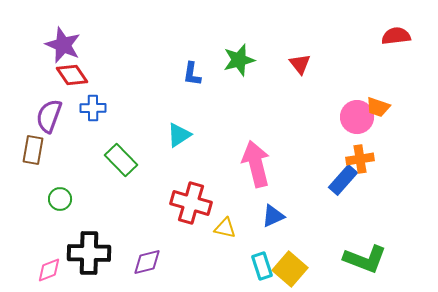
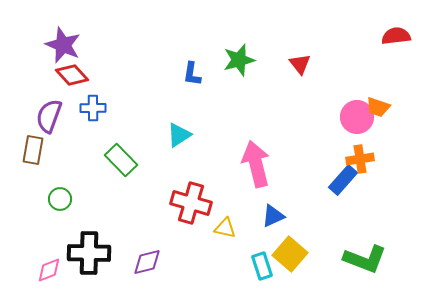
red diamond: rotated 8 degrees counterclockwise
yellow square: moved 15 px up
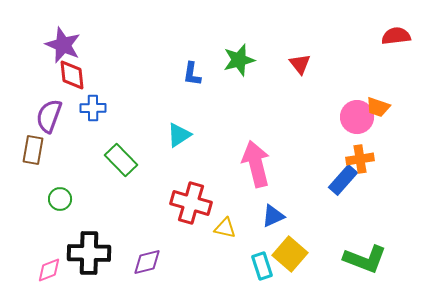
red diamond: rotated 36 degrees clockwise
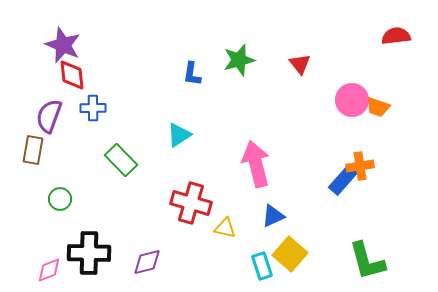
pink circle: moved 5 px left, 17 px up
orange cross: moved 7 px down
green L-shape: moved 2 px right, 2 px down; rotated 54 degrees clockwise
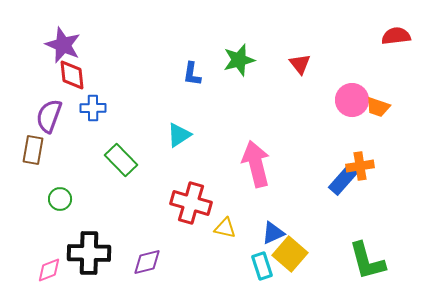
blue triangle: moved 17 px down
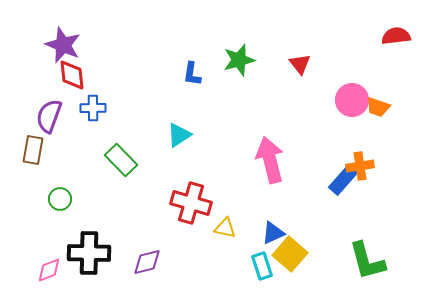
pink arrow: moved 14 px right, 4 px up
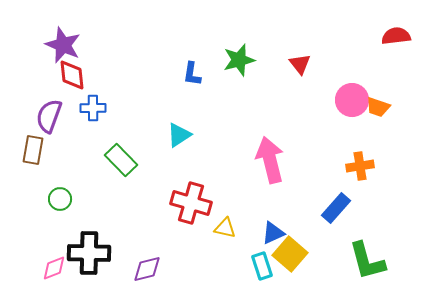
blue rectangle: moved 7 px left, 28 px down
purple diamond: moved 7 px down
pink diamond: moved 5 px right, 2 px up
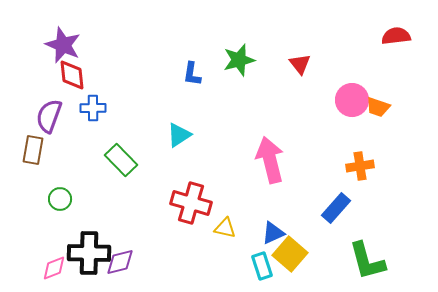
purple diamond: moved 27 px left, 7 px up
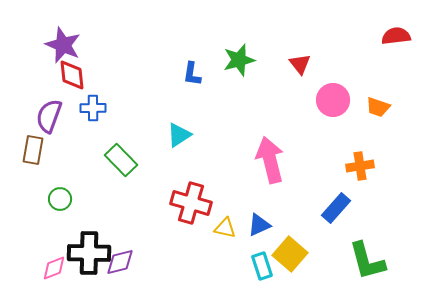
pink circle: moved 19 px left
blue triangle: moved 14 px left, 8 px up
